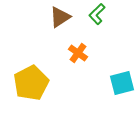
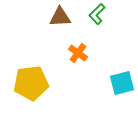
brown triangle: rotated 30 degrees clockwise
yellow pentagon: rotated 20 degrees clockwise
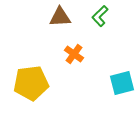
green L-shape: moved 3 px right, 2 px down
orange cross: moved 4 px left, 1 px down
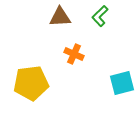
orange cross: rotated 12 degrees counterclockwise
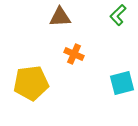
green L-shape: moved 18 px right, 1 px up
